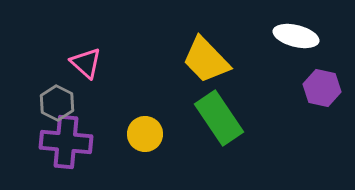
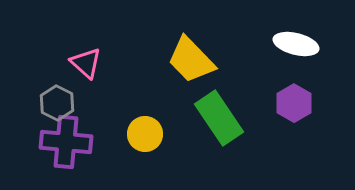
white ellipse: moved 8 px down
yellow trapezoid: moved 15 px left
purple hexagon: moved 28 px left, 15 px down; rotated 18 degrees clockwise
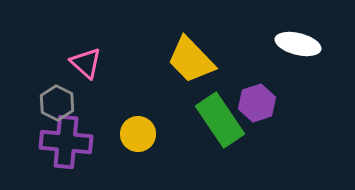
white ellipse: moved 2 px right
purple hexagon: moved 37 px left; rotated 12 degrees clockwise
green rectangle: moved 1 px right, 2 px down
yellow circle: moved 7 px left
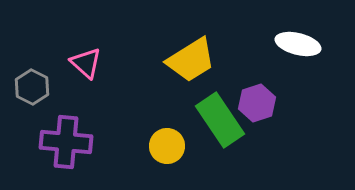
yellow trapezoid: rotated 78 degrees counterclockwise
gray hexagon: moved 25 px left, 16 px up
yellow circle: moved 29 px right, 12 px down
